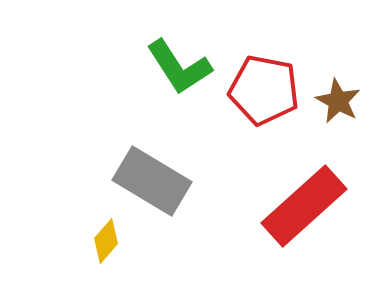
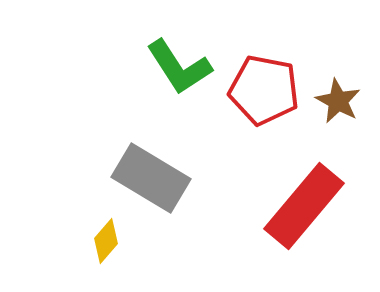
gray rectangle: moved 1 px left, 3 px up
red rectangle: rotated 8 degrees counterclockwise
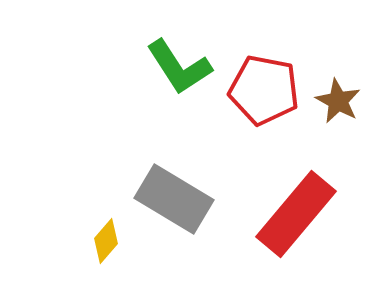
gray rectangle: moved 23 px right, 21 px down
red rectangle: moved 8 px left, 8 px down
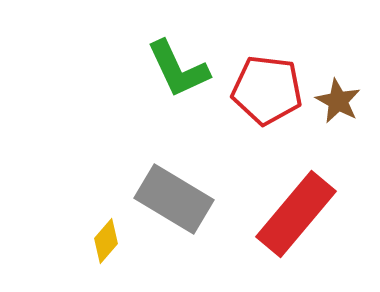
green L-shape: moved 1 px left, 2 px down; rotated 8 degrees clockwise
red pentagon: moved 3 px right; rotated 4 degrees counterclockwise
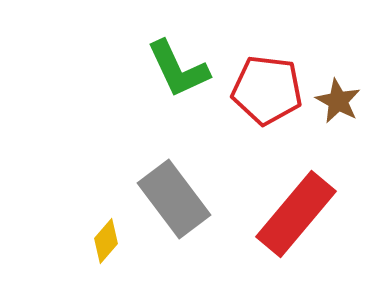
gray rectangle: rotated 22 degrees clockwise
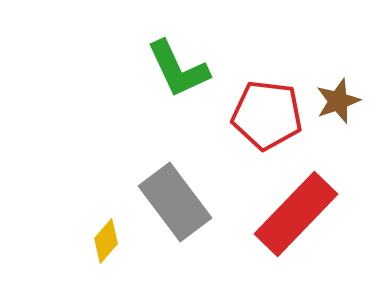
red pentagon: moved 25 px down
brown star: rotated 24 degrees clockwise
gray rectangle: moved 1 px right, 3 px down
red rectangle: rotated 4 degrees clockwise
